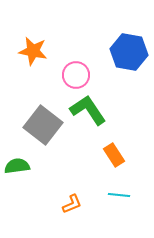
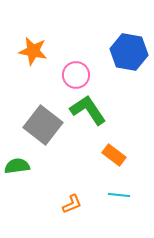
orange rectangle: rotated 20 degrees counterclockwise
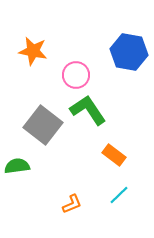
cyan line: rotated 50 degrees counterclockwise
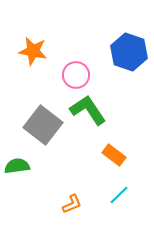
blue hexagon: rotated 9 degrees clockwise
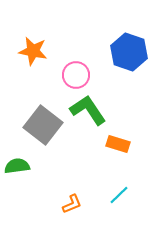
orange rectangle: moved 4 px right, 11 px up; rotated 20 degrees counterclockwise
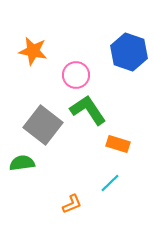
green semicircle: moved 5 px right, 3 px up
cyan line: moved 9 px left, 12 px up
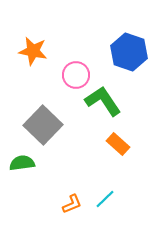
green L-shape: moved 15 px right, 9 px up
gray square: rotated 6 degrees clockwise
orange rectangle: rotated 25 degrees clockwise
cyan line: moved 5 px left, 16 px down
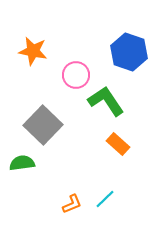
green L-shape: moved 3 px right
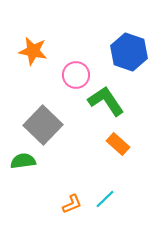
green semicircle: moved 1 px right, 2 px up
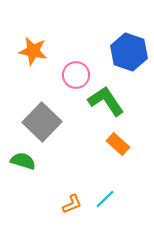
gray square: moved 1 px left, 3 px up
green semicircle: rotated 25 degrees clockwise
